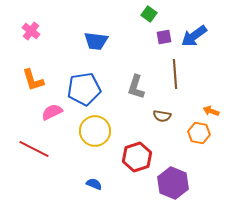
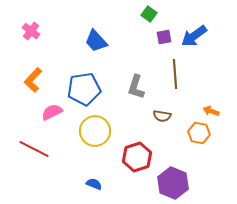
blue trapezoid: rotated 40 degrees clockwise
orange L-shape: rotated 60 degrees clockwise
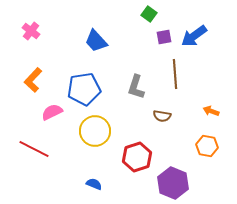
orange hexagon: moved 8 px right, 13 px down
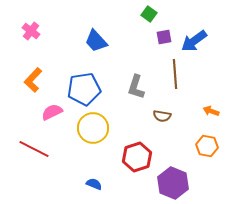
blue arrow: moved 5 px down
yellow circle: moved 2 px left, 3 px up
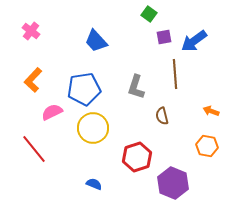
brown semicircle: rotated 66 degrees clockwise
red line: rotated 24 degrees clockwise
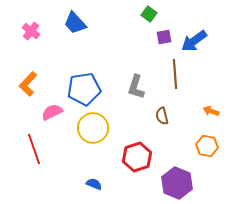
blue trapezoid: moved 21 px left, 18 px up
orange L-shape: moved 5 px left, 4 px down
red line: rotated 20 degrees clockwise
purple hexagon: moved 4 px right
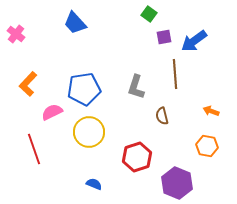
pink cross: moved 15 px left, 3 px down
yellow circle: moved 4 px left, 4 px down
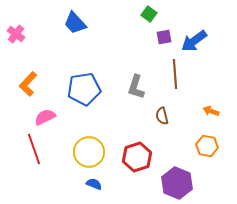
pink semicircle: moved 7 px left, 5 px down
yellow circle: moved 20 px down
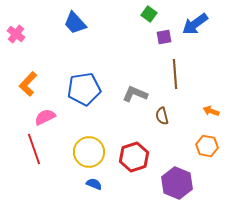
blue arrow: moved 1 px right, 17 px up
gray L-shape: moved 1 px left, 7 px down; rotated 95 degrees clockwise
red hexagon: moved 3 px left
